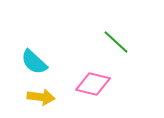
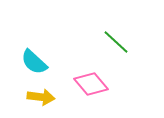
pink diamond: moved 2 px left; rotated 36 degrees clockwise
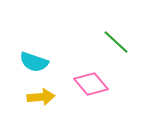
cyan semicircle: rotated 24 degrees counterclockwise
yellow arrow: rotated 12 degrees counterclockwise
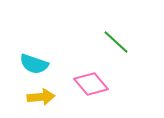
cyan semicircle: moved 2 px down
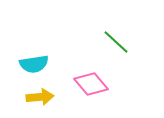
cyan semicircle: rotated 28 degrees counterclockwise
yellow arrow: moved 1 px left
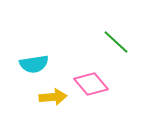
yellow arrow: moved 13 px right
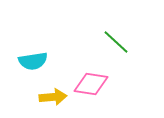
cyan semicircle: moved 1 px left, 3 px up
pink diamond: rotated 40 degrees counterclockwise
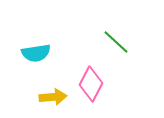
cyan semicircle: moved 3 px right, 8 px up
pink diamond: rotated 72 degrees counterclockwise
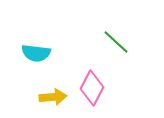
cyan semicircle: rotated 16 degrees clockwise
pink diamond: moved 1 px right, 4 px down
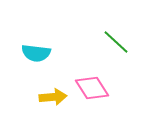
pink diamond: rotated 60 degrees counterclockwise
